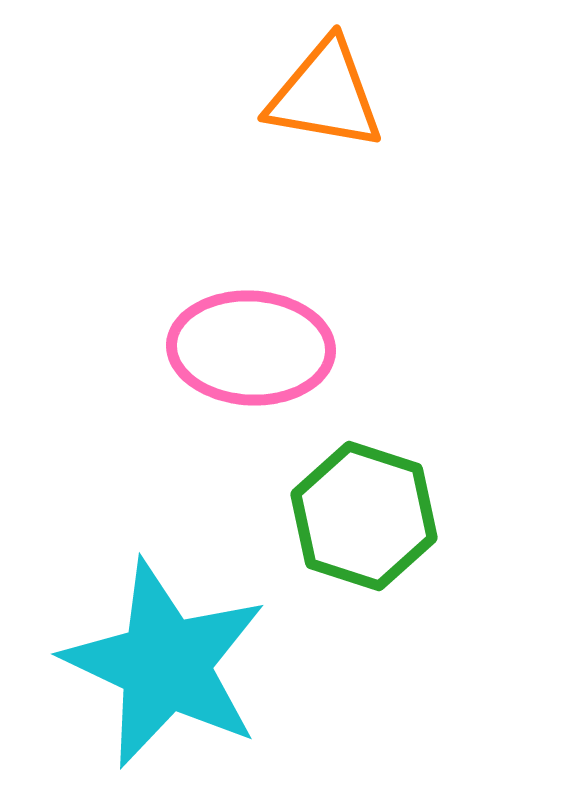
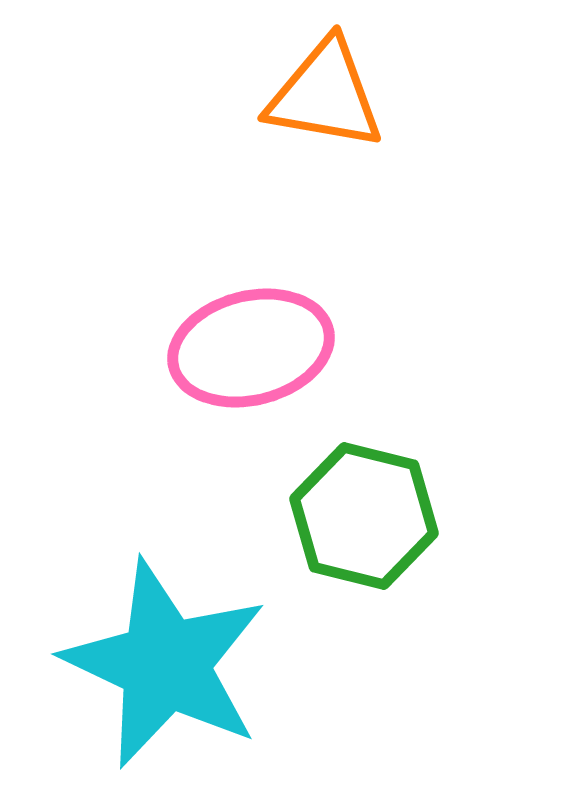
pink ellipse: rotated 17 degrees counterclockwise
green hexagon: rotated 4 degrees counterclockwise
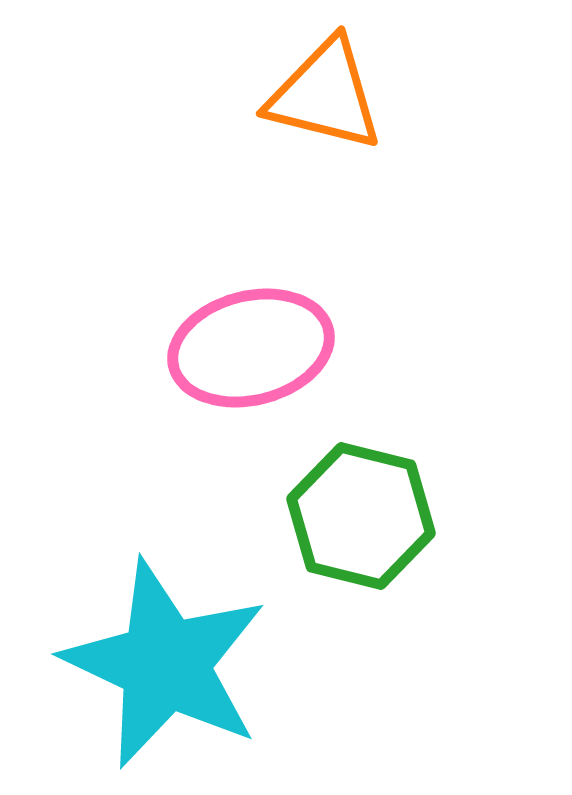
orange triangle: rotated 4 degrees clockwise
green hexagon: moved 3 px left
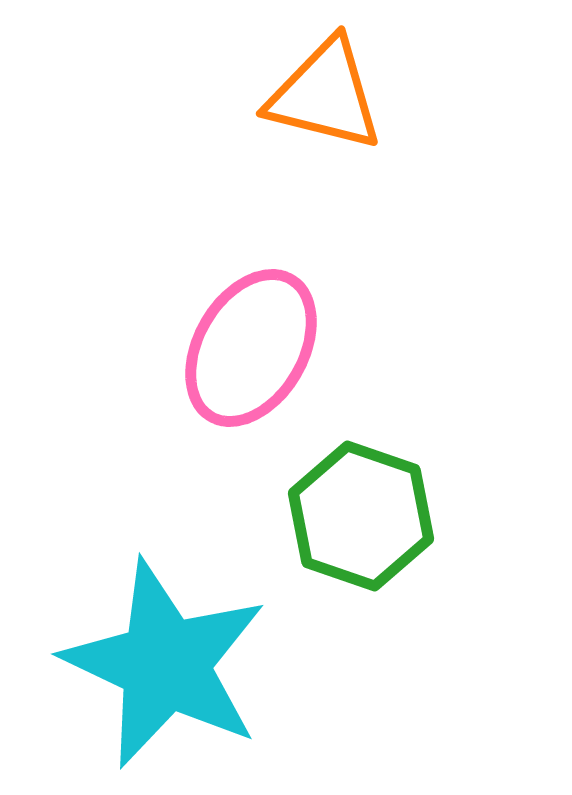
pink ellipse: rotated 46 degrees counterclockwise
green hexagon: rotated 5 degrees clockwise
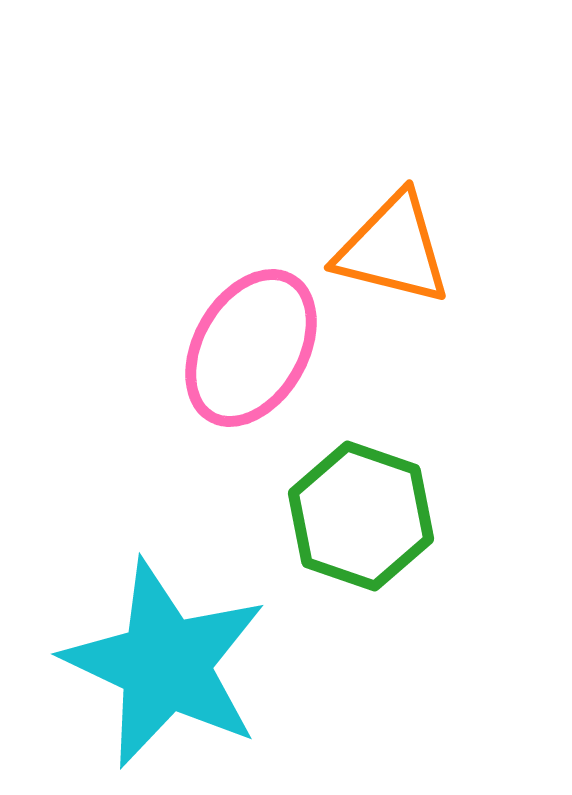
orange triangle: moved 68 px right, 154 px down
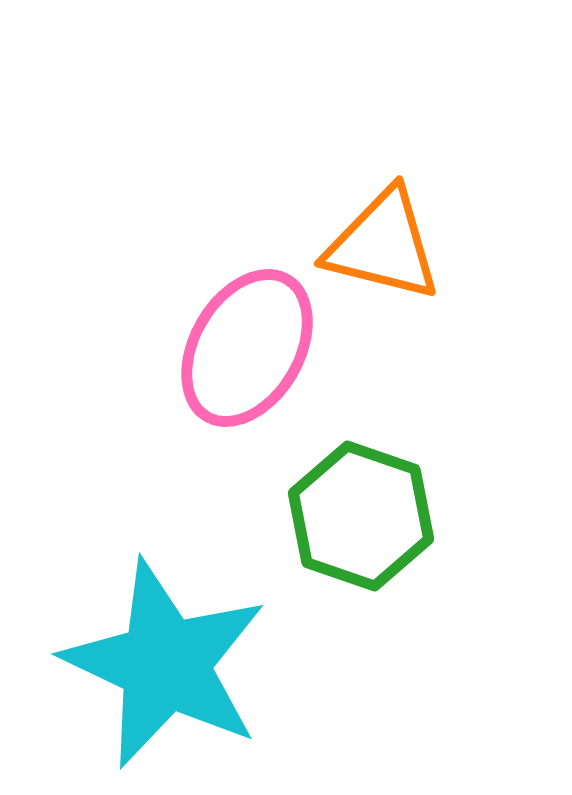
orange triangle: moved 10 px left, 4 px up
pink ellipse: moved 4 px left
